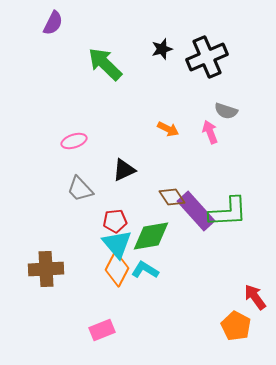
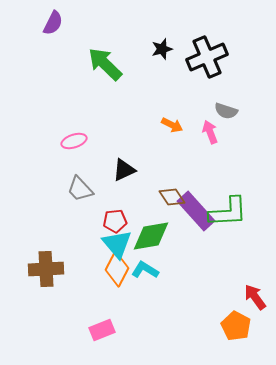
orange arrow: moved 4 px right, 4 px up
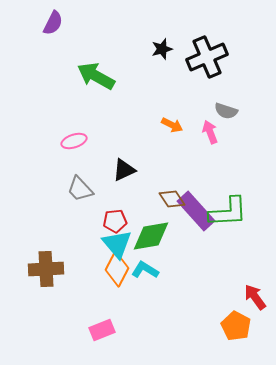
green arrow: moved 9 px left, 12 px down; rotated 15 degrees counterclockwise
brown diamond: moved 2 px down
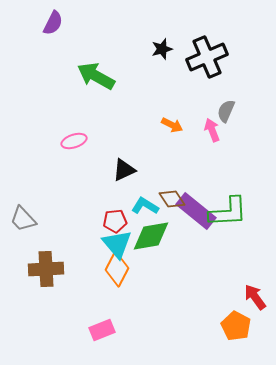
gray semicircle: rotated 95 degrees clockwise
pink arrow: moved 2 px right, 2 px up
gray trapezoid: moved 57 px left, 30 px down
purple rectangle: rotated 9 degrees counterclockwise
cyan L-shape: moved 64 px up
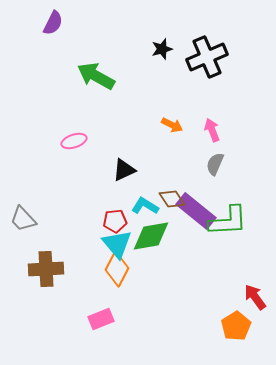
gray semicircle: moved 11 px left, 53 px down
green L-shape: moved 9 px down
orange pentagon: rotated 12 degrees clockwise
pink rectangle: moved 1 px left, 11 px up
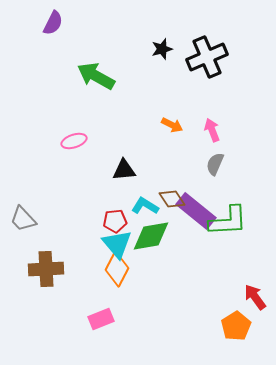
black triangle: rotated 20 degrees clockwise
